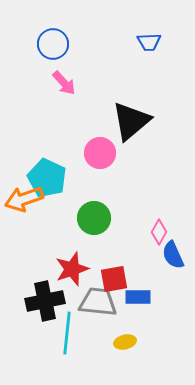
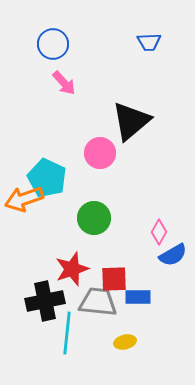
blue semicircle: rotated 96 degrees counterclockwise
red square: rotated 8 degrees clockwise
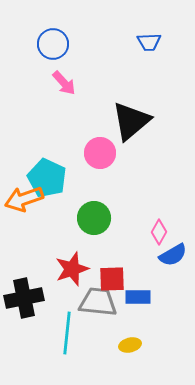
red square: moved 2 px left
black cross: moved 21 px left, 3 px up
yellow ellipse: moved 5 px right, 3 px down
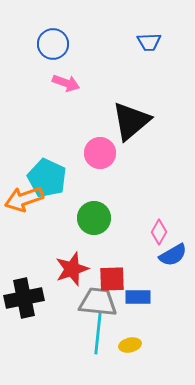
pink arrow: moved 2 px right; rotated 28 degrees counterclockwise
cyan line: moved 31 px right
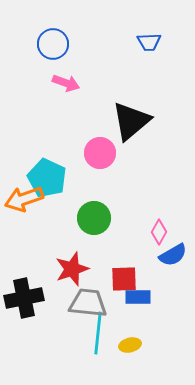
red square: moved 12 px right
gray trapezoid: moved 10 px left, 1 px down
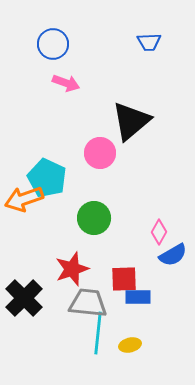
black cross: rotated 33 degrees counterclockwise
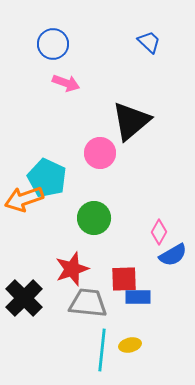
blue trapezoid: rotated 135 degrees counterclockwise
cyan line: moved 4 px right, 17 px down
